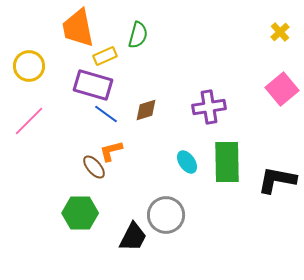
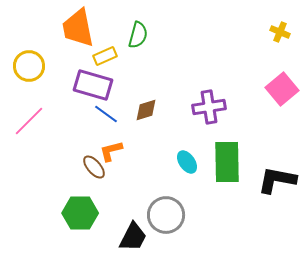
yellow cross: rotated 24 degrees counterclockwise
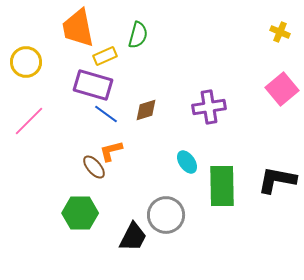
yellow circle: moved 3 px left, 4 px up
green rectangle: moved 5 px left, 24 px down
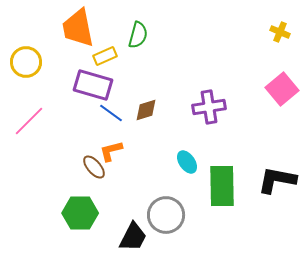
blue line: moved 5 px right, 1 px up
